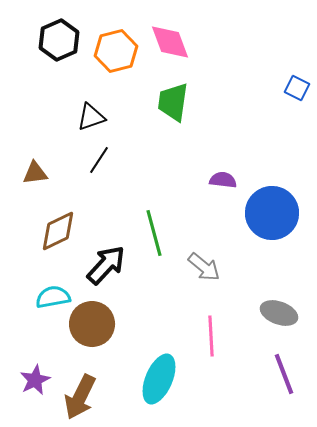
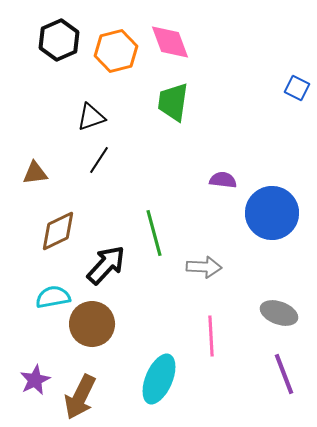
gray arrow: rotated 36 degrees counterclockwise
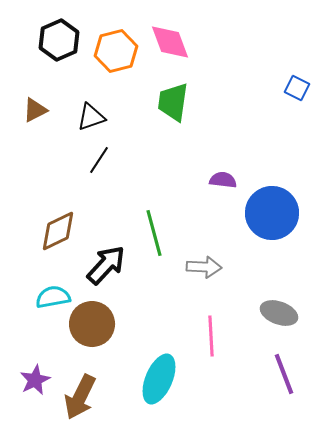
brown triangle: moved 63 px up; rotated 20 degrees counterclockwise
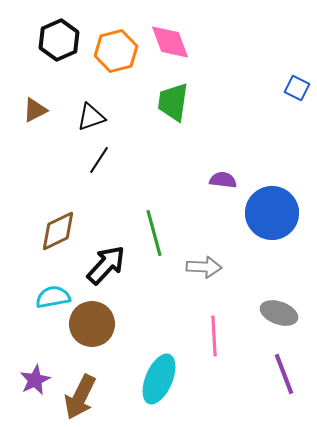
pink line: moved 3 px right
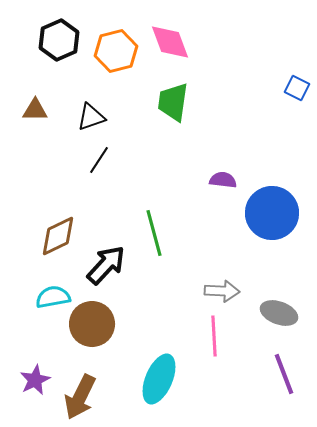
brown triangle: rotated 28 degrees clockwise
brown diamond: moved 5 px down
gray arrow: moved 18 px right, 24 px down
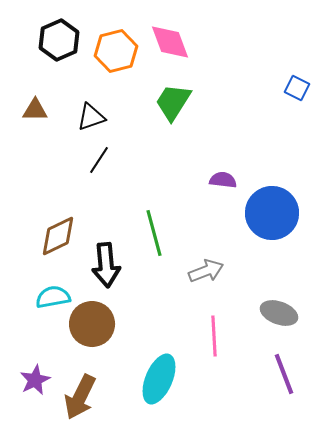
green trapezoid: rotated 24 degrees clockwise
black arrow: rotated 132 degrees clockwise
gray arrow: moved 16 px left, 20 px up; rotated 24 degrees counterclockwise
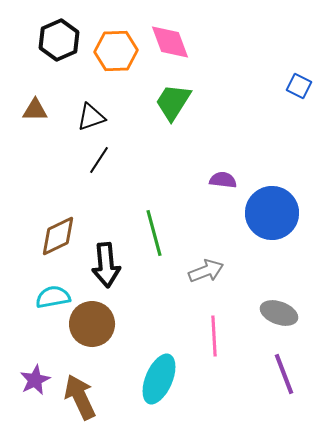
orange hexagon: rotated 12 degrees clockwise
blue square: moved 2 px right, 2 px up
brown arrow: rotated 129 degrees clockwise
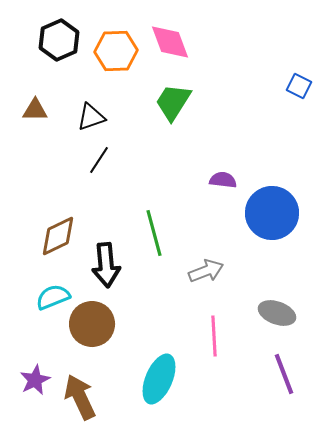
cyan semicircle: rotated 12 degrees counterclockwise
gray ellipse: moved 2 px left
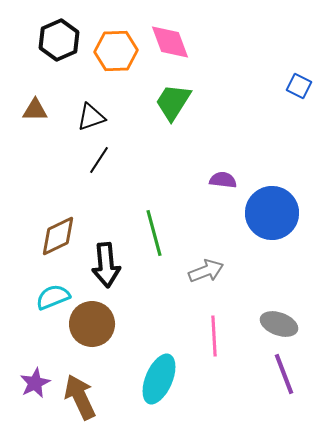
gray ellipse: moved 2 px right, 11 px down
purple star: moved 3 px down
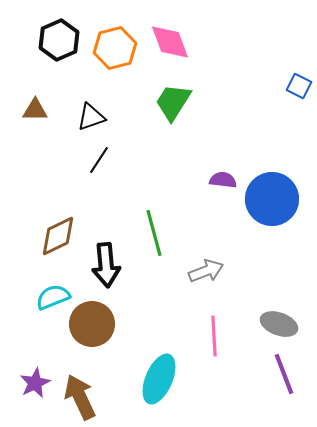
orange hexagon: moved 1 px left, 3 px up; rotated 12 degrees counterclockwise
blue circle: moved 14 px up
